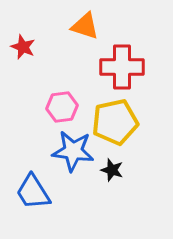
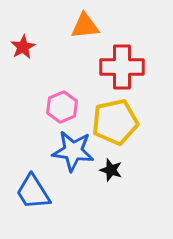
orange triangle: rotated 24 degrees counterclockwise
red star: rotated 20 degrees clockwise
pink hexagon: rotated 16 degrees counterclockwise
black star: moved 1 px left
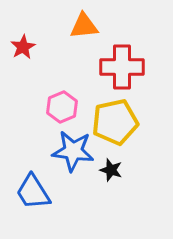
orange triangle: moved 1 px left
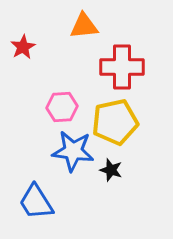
pink hexagon: rotated 20 degrees clockwise
blue trapezoid: moved 3 px right, 10 px down
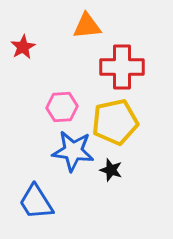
orange triangle: moved 3 px right
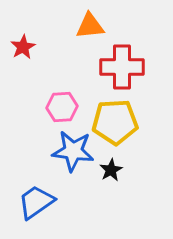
orange triangle: moved 3 px right
yellow pentagon: rotated 9 degrees clockwise
black star: rotated 25 degrees clockwise
blue trapezoid: rotated 87 degrees clockwise
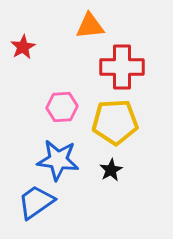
blue star: moved 15 px left, 9 px down
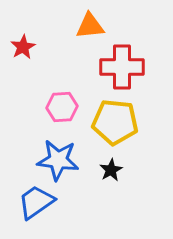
yellow pentagon: rotated 9 degrees clockwise
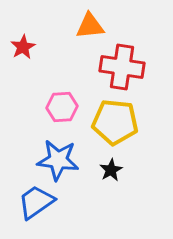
red cross: rotated 9 degrees clockwise
